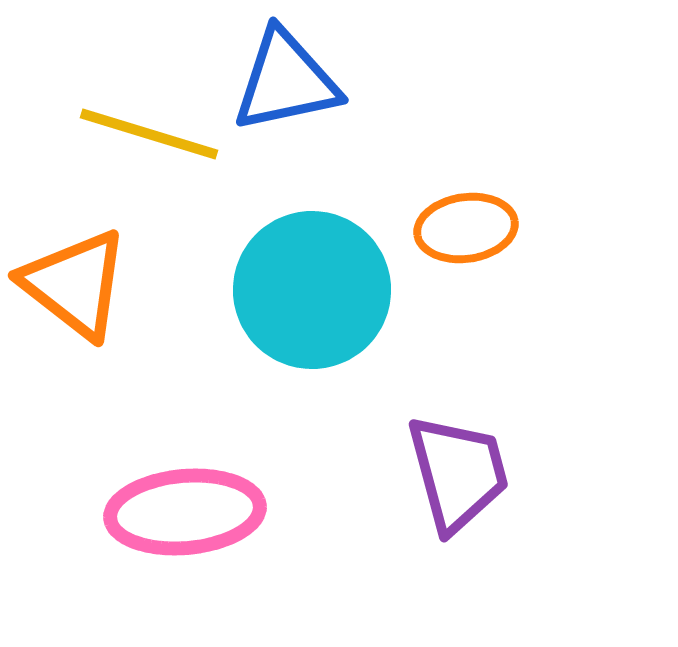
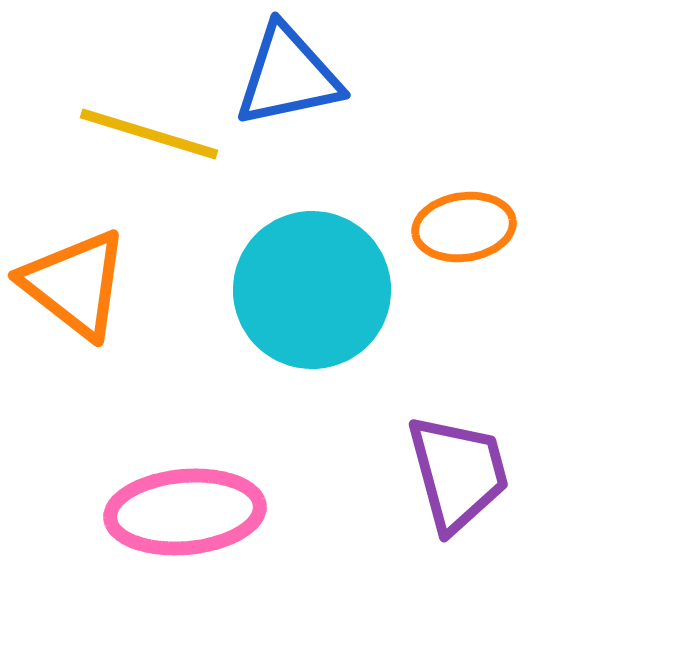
blue triangle: moved 2 px right, 5 px up
orange ellipse: moved 2 px left, 1 px up
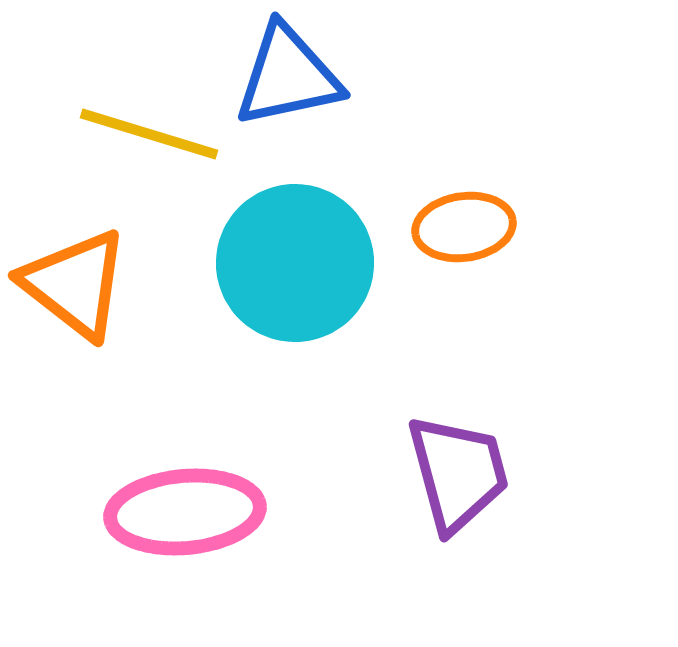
cyan circle: moved 17 px left, 27 px up
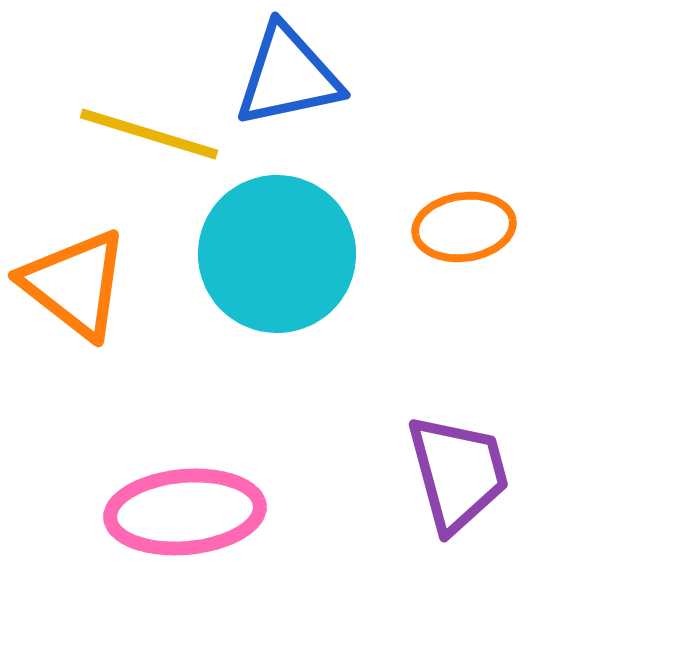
cyan circle: moved 18 px left, 9 px up
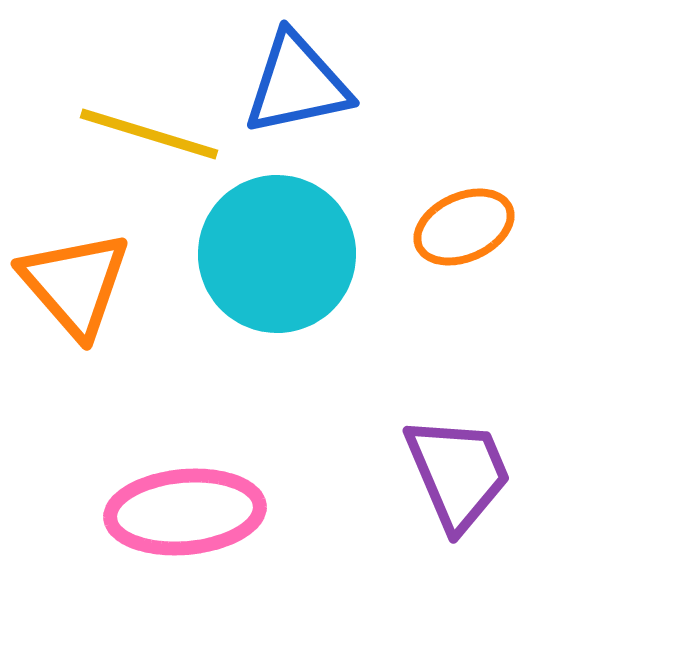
blue triangle: moved 9 px right, 8 px down
orange ellipse: rotated 16 degrees counterclockwise
orange triangle: rotated 11 degrees clockwise
purple trapezoid: rotated 8 degrees counterclockwise
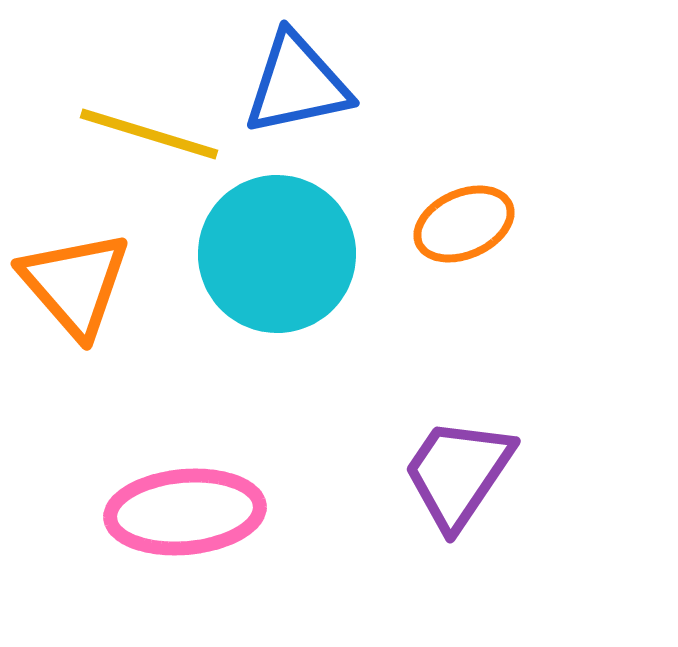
orange ellipse: moved 3 px up
purple trapezoid: rotated 123 degrees counterclockwise
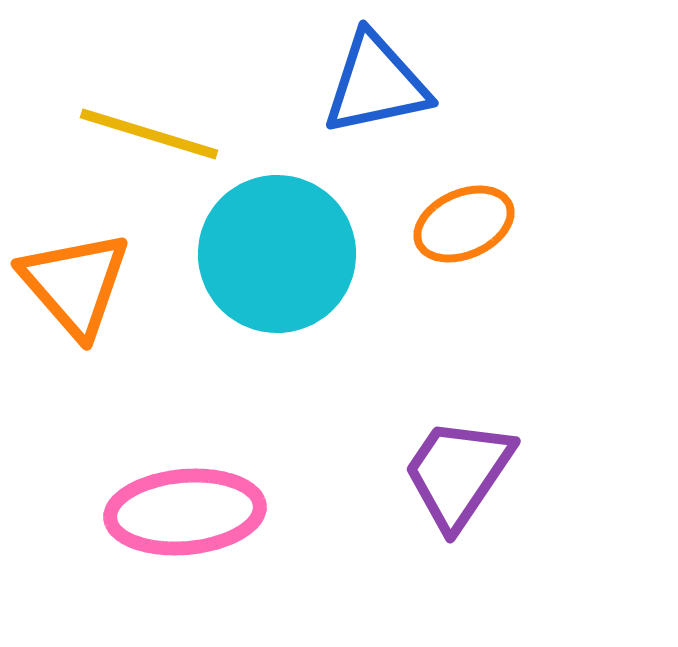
blue triangle: moved 79 px right
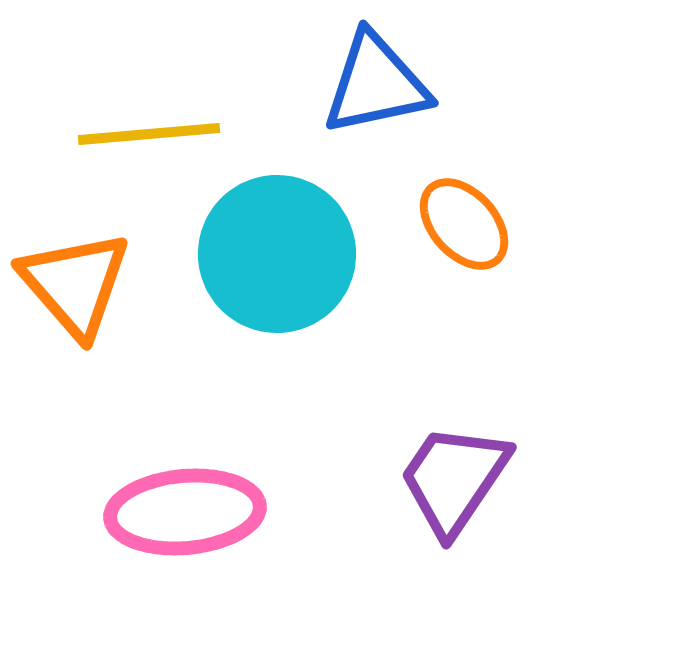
yellow line: rotated 22 degrees counterclockwise
orange ellipse: rotated 72 degrees clockwise
purple trapezoid: moved 4 px left, 6 px down
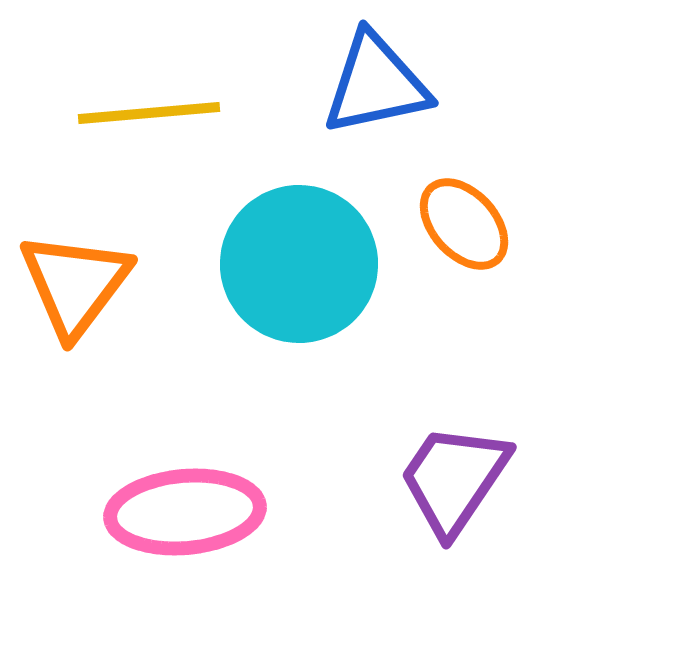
yellow line: moved 21 px up
cyan circle: moved 22 px right, 10 px down
orange triangle: rotated 18 degrees clockwise
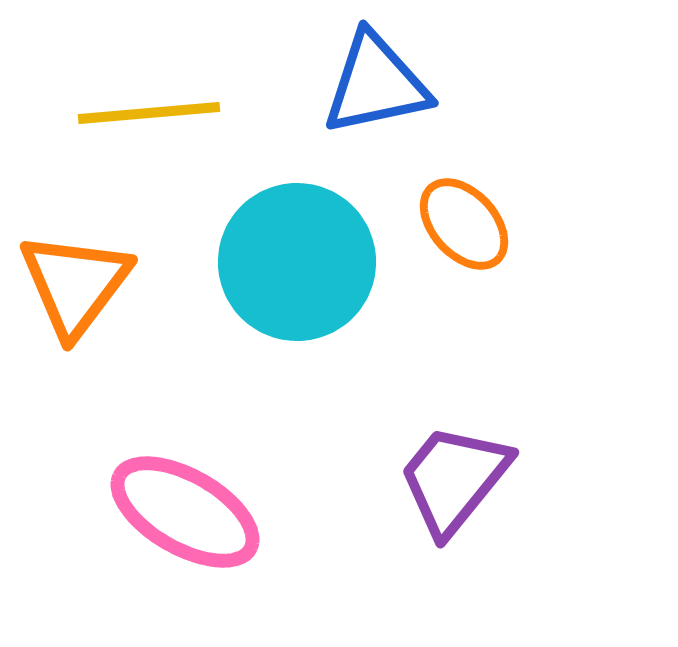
cyan circle: moved 2 px left, 2 px up
purple trapezoid: rotated 5 degrees clockwise
pink ellipse: rotated 35 degrees clockwise
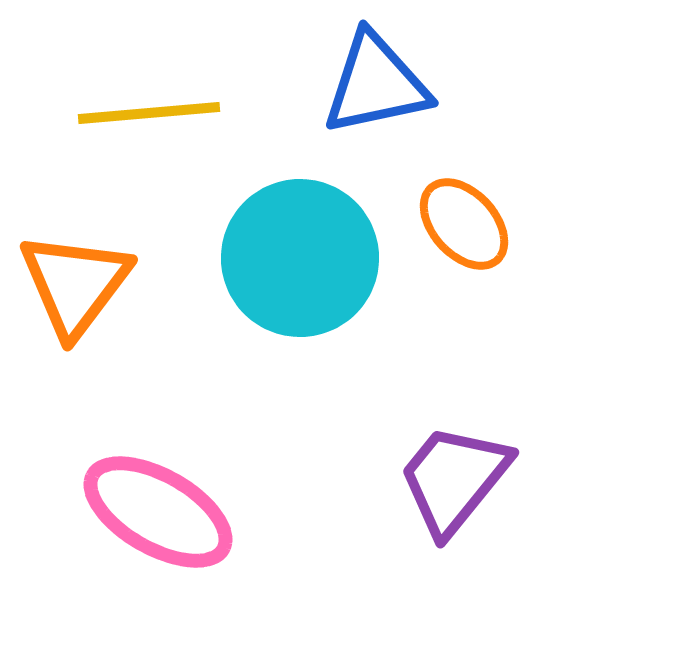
cyan circle: moved 3 px right, 4 px up
pink ellipse: moved 27 px left
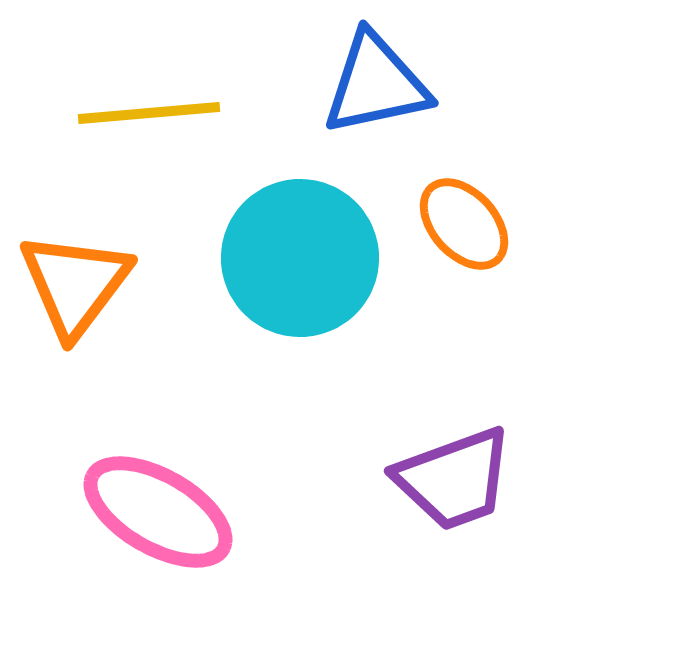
purple trapezoid: rotated 149 degrees counterclockwise
